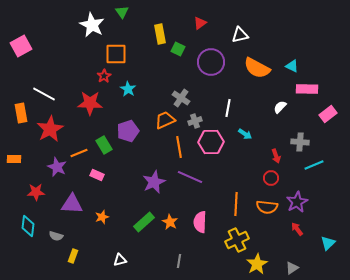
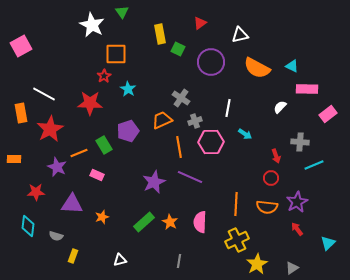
orange trapezoid at (165, 120): moved 3 px left
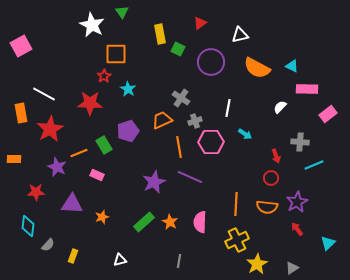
gray semicircle at (56, 236): moved 8 px left, 9 px down; rotated 64 degrees counterclockwise
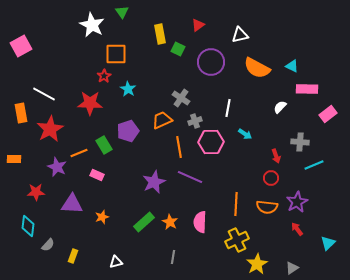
red triangle at (200, 23): moved 2 px left, 2 px down
white triangle at (120, 260): moved 4 px left, 2 px down
gray line at (179, 261): moved 6 px left, 4 px up
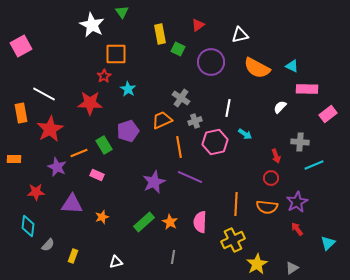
pink hexagon at (211, 142): moved 4 px right; rotated 10 degrees counterclockwise
yellow cross at (237, 240): moved 4 px left
